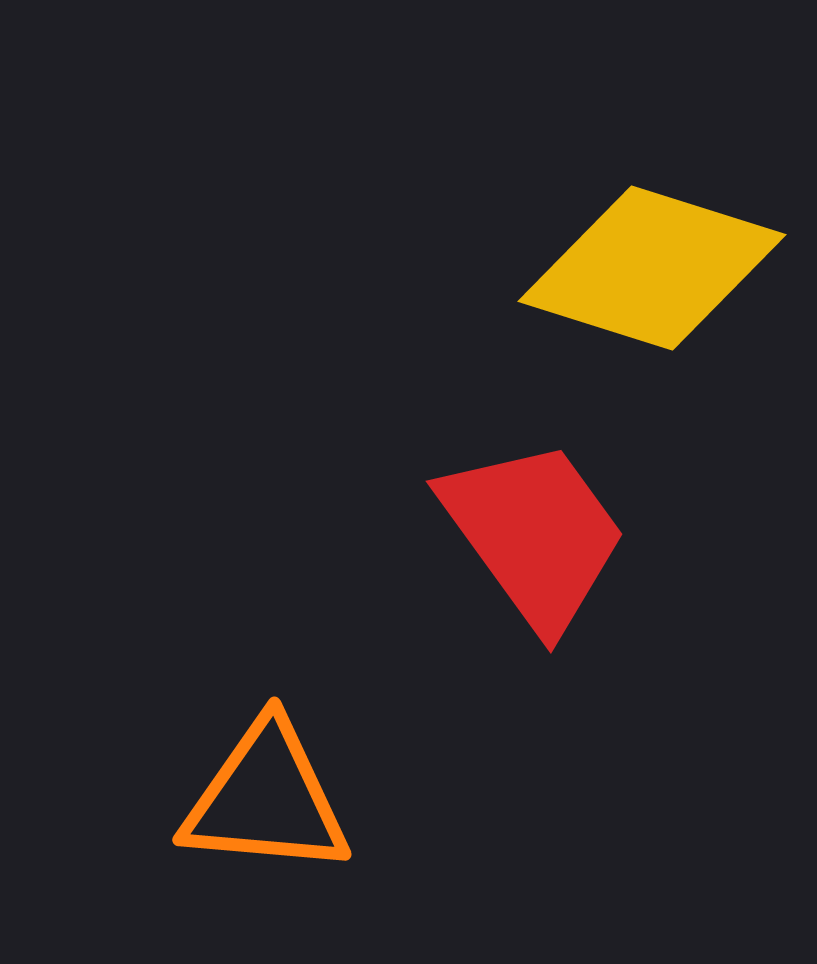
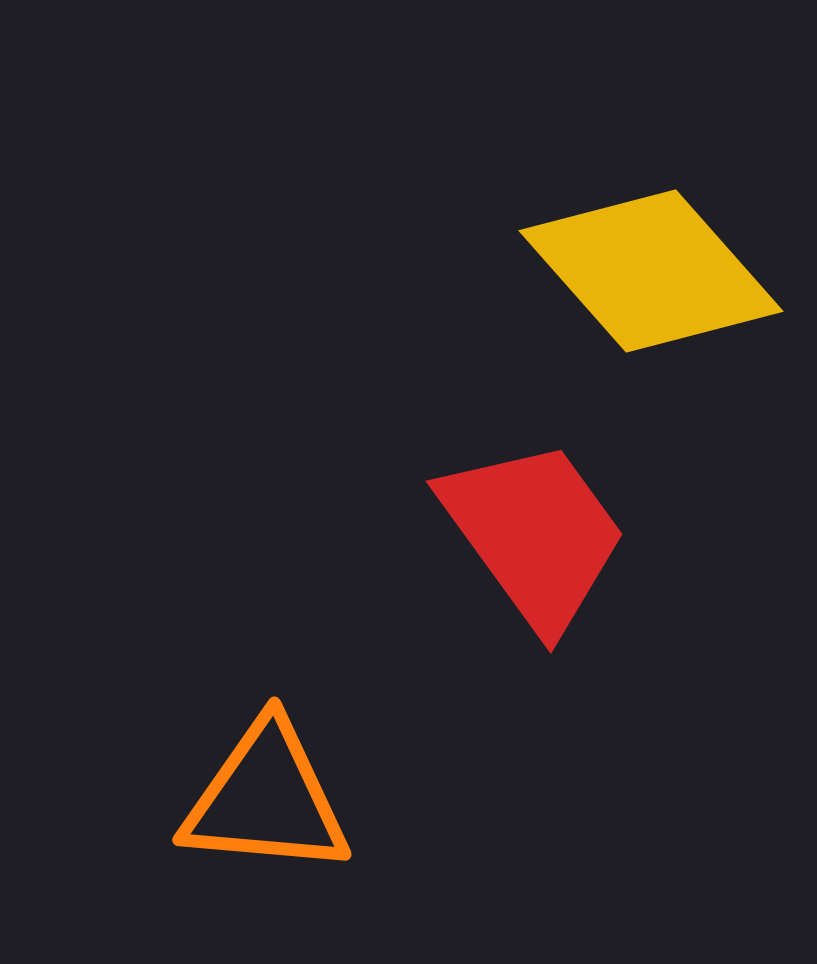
yellow diamond: moved 1 px left, 3 px down; rotated 31 degrees clockwise
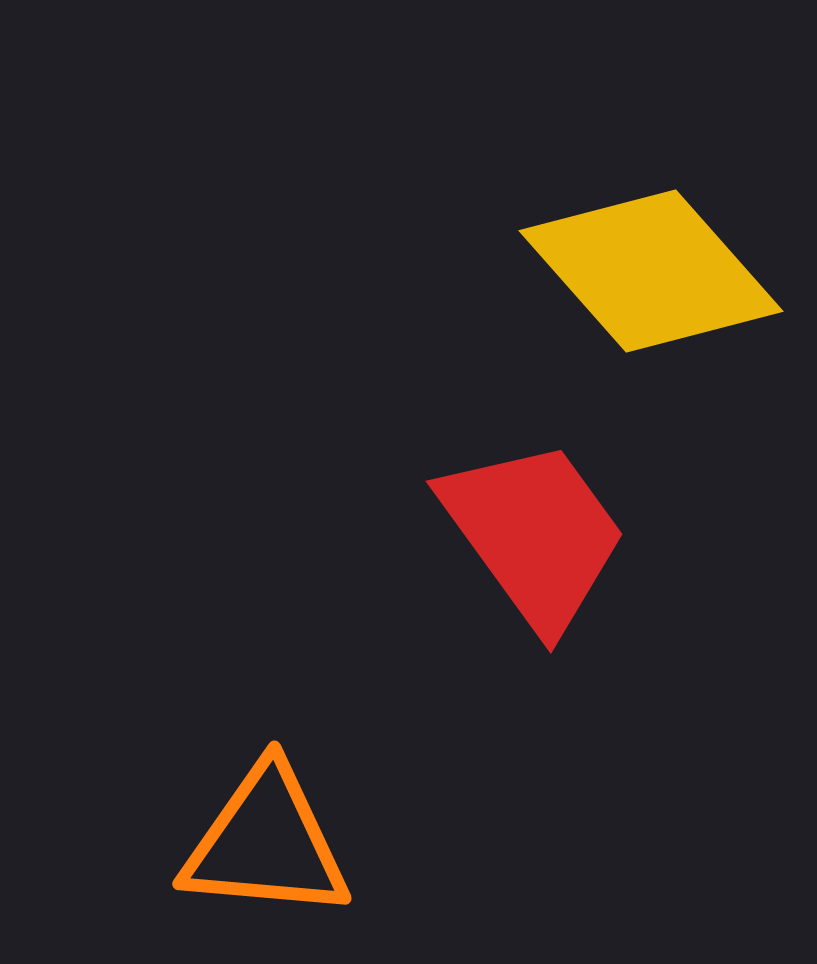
orange triangle: moved 44 px down
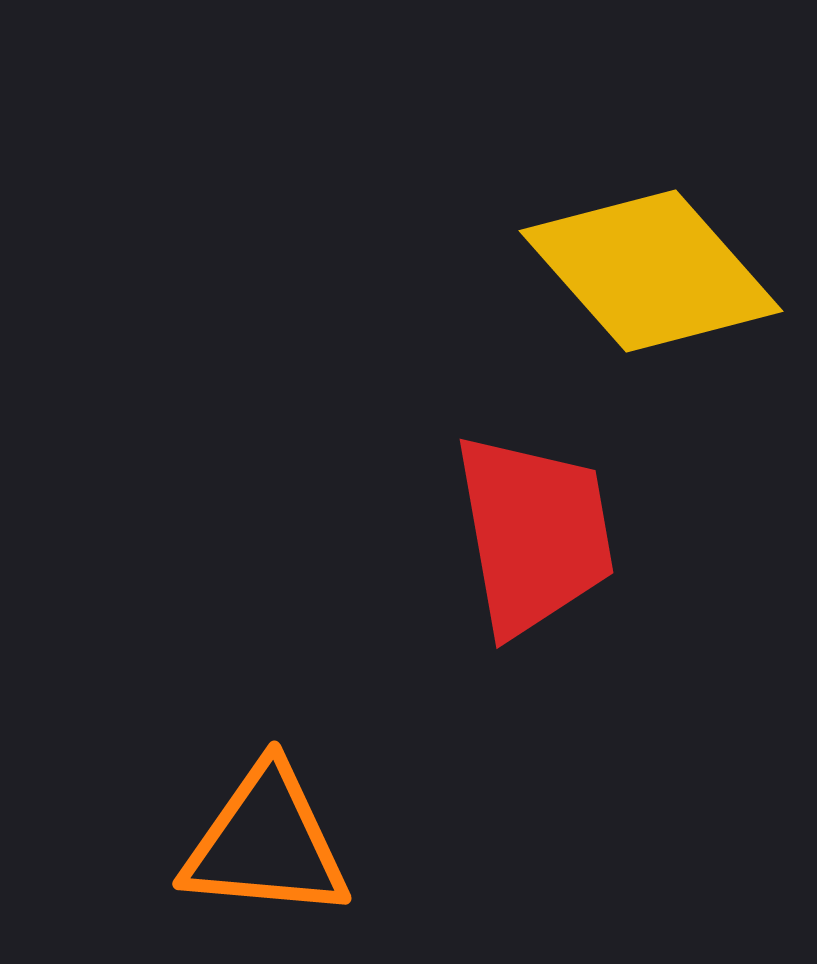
red trapezoid: rotated 26 degrees clockwise
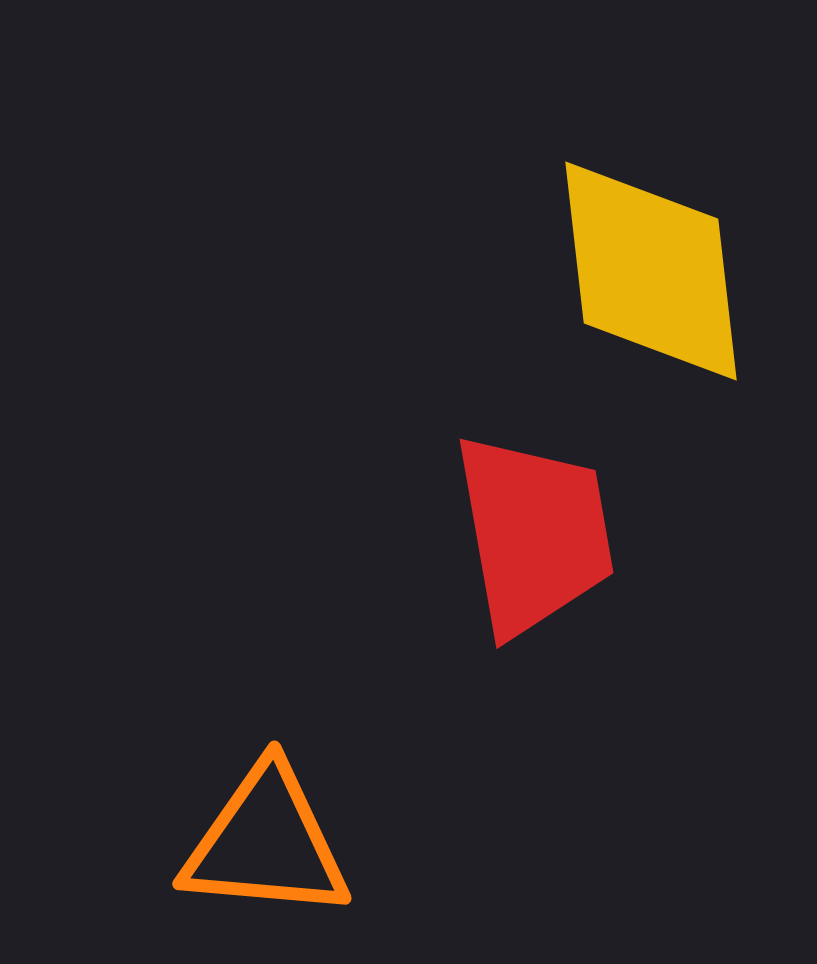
yellow diamond: rotated 35 degrees clockwise
